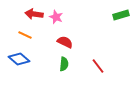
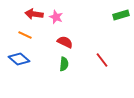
red line: moved 4 px right, 6 px up
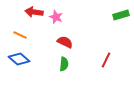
red arrow: moved 2 px up
orange line: moved 5 px left
red line: moved 4 px right; rotated 63 degrees clockwise
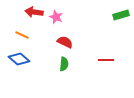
orange line: moved 2 px right
red line: rotated 63 degrees clockwise
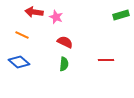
blue diamond: moved 3 px down
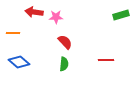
pink star: rotated 24 degrees counterclockwise
orange line: moved 9 px left, 2 px up; rotated 24 degrees counterclockwise
red semicircle: rotated 21 degrees clockwise
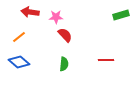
red arrow: moved 4 px left
orange line: moved 6 px right, 4 px down; rotated 40 degrees counterclockwise
red semicircle: moved 7 px up
